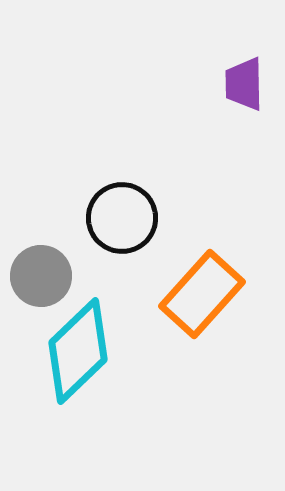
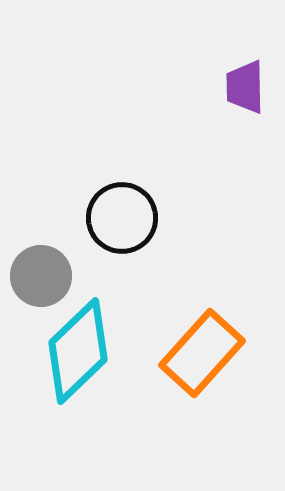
purple trapezoid: moved 1 px right, 3 px down
orange rectangle: moved 59 px down
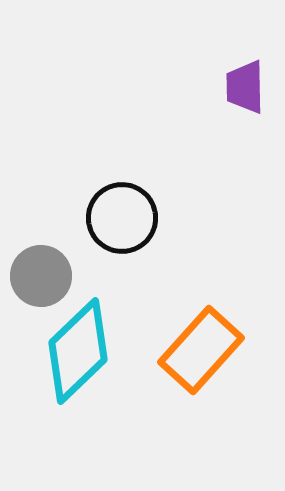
orange rectangle: moved 1 px left, 3 px up
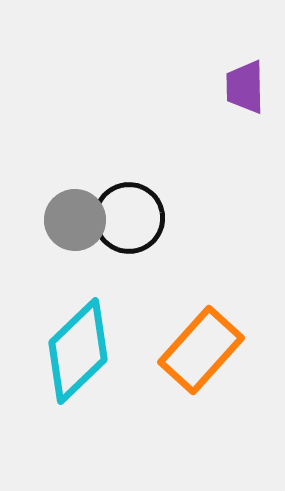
black circle: moved 7 px right
gray circle: moved 34 px right, 56 px up
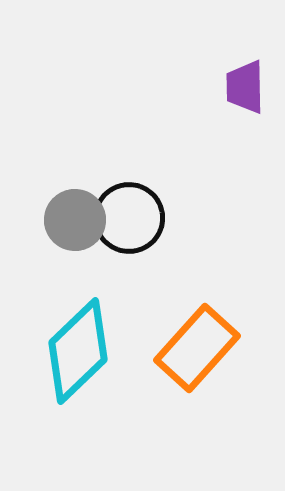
orange rectangle: moved 4 px left, 2 px up
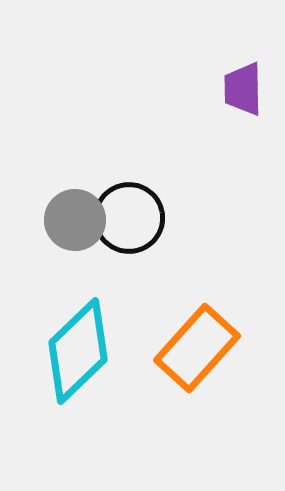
purple trapezoid: moved 2 px left, 2 px down
